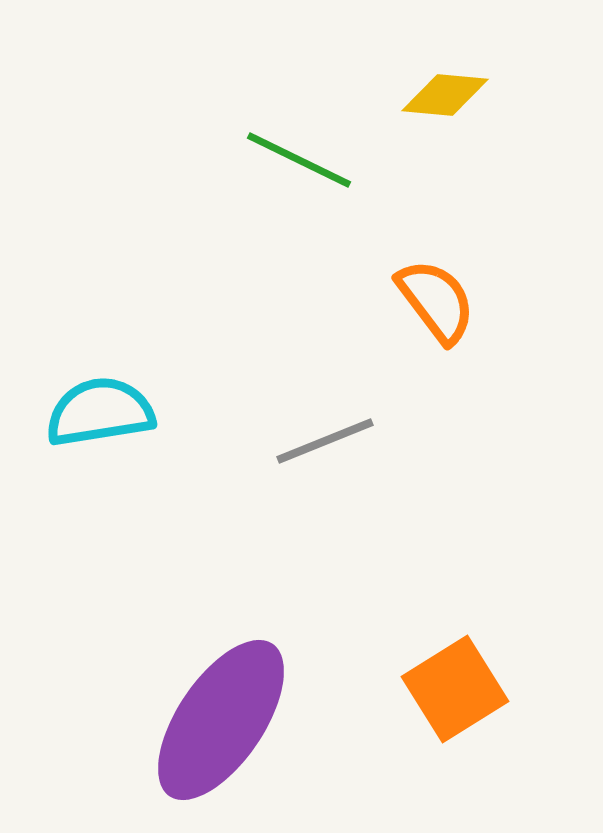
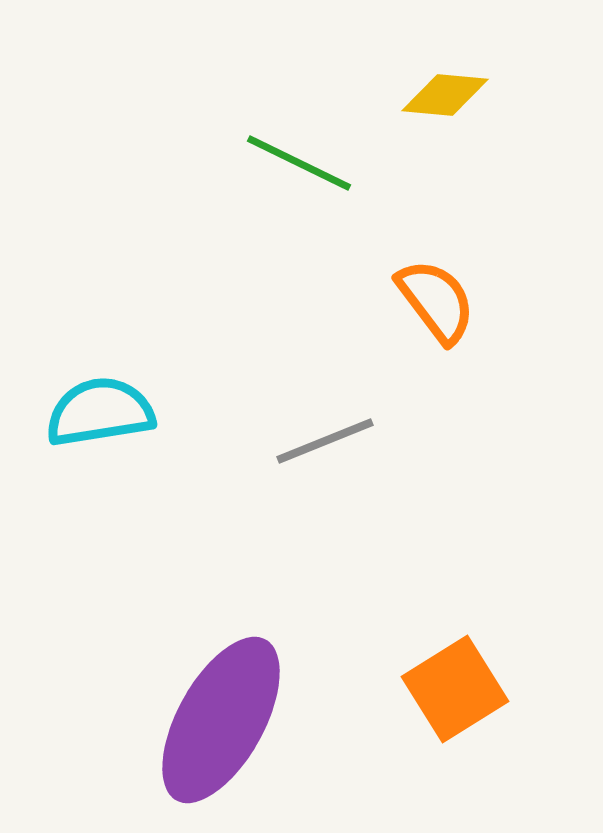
green line: moved 3 px down
purple ellipse: rotated 5 degrees counterclockwise
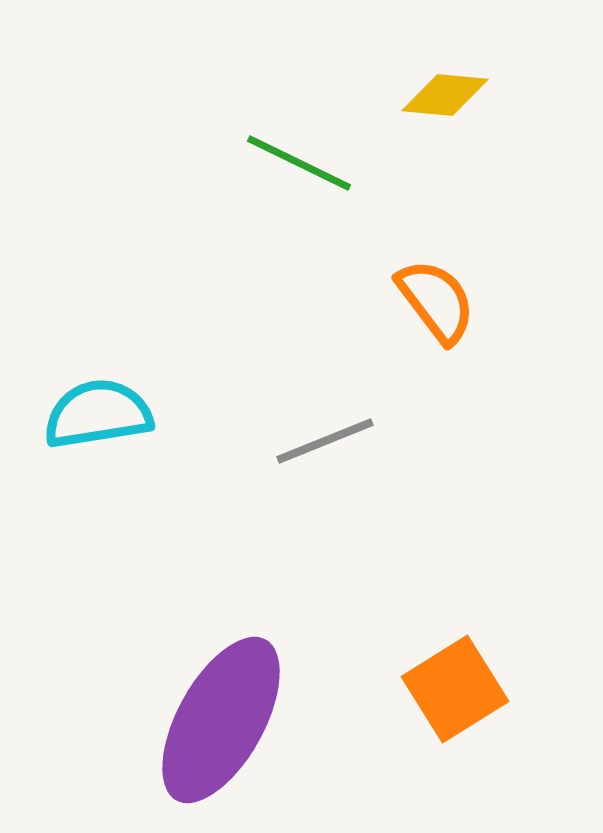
cyan semicircle: moved 2 px left, 2 px down
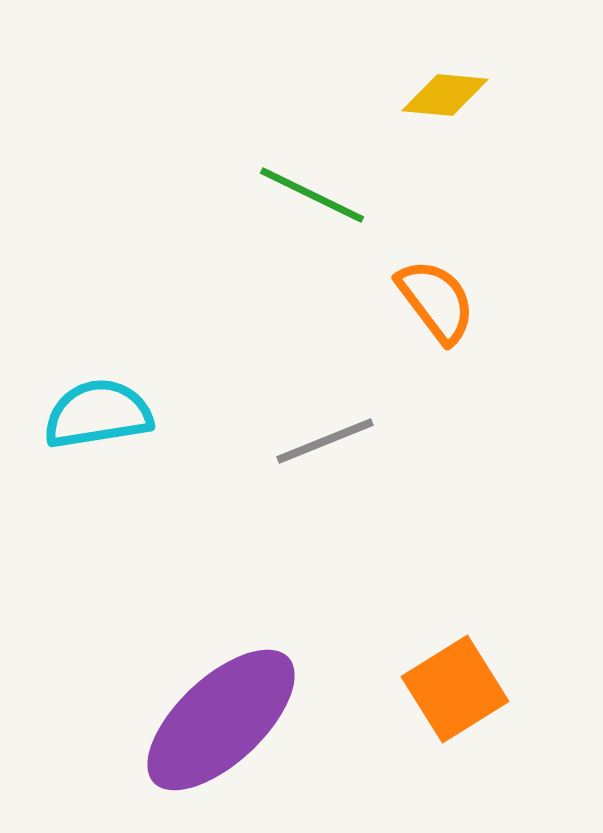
green line: moved 13 px right, 32 px down
purple ellipse: rotated 18 degrees clockwise
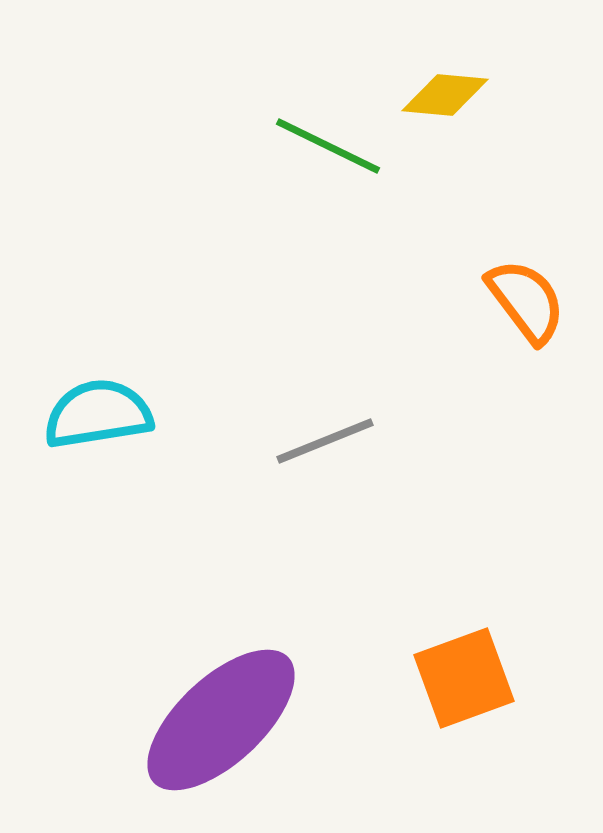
green line: moved 16 px right, 49 px up
orange semicircle: moved 90 px right
orange square: moved 9 px right, 11 px up; rotated 12 degrees clockwise
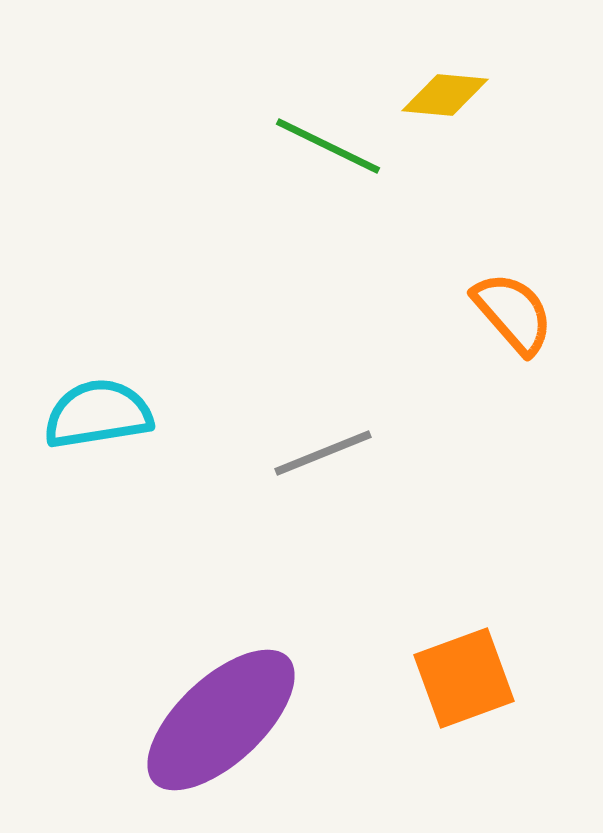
orange semicircle: moved 13 px left, 12 px down; rotated 4 degrees counterclockwise
gray line: moved 2 px left, 12 px down
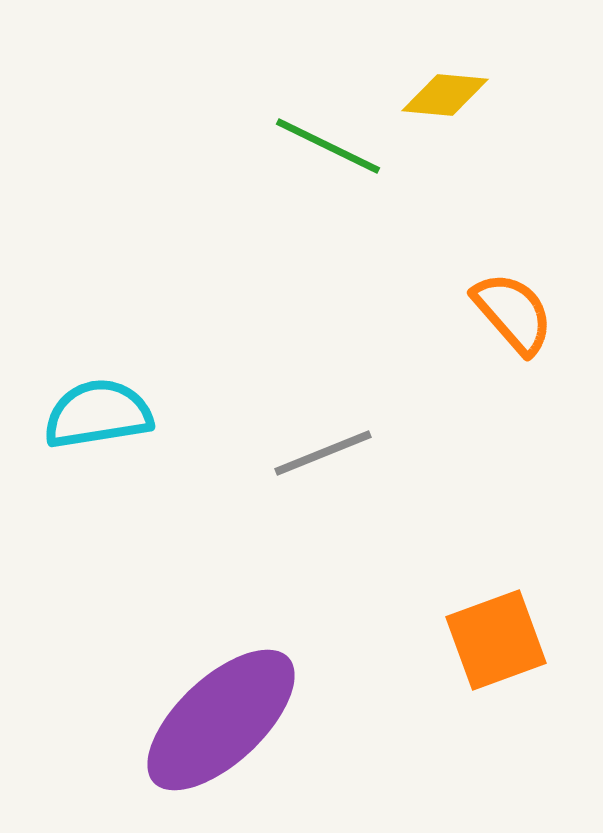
orange square: moved 32 px right, 38 px up
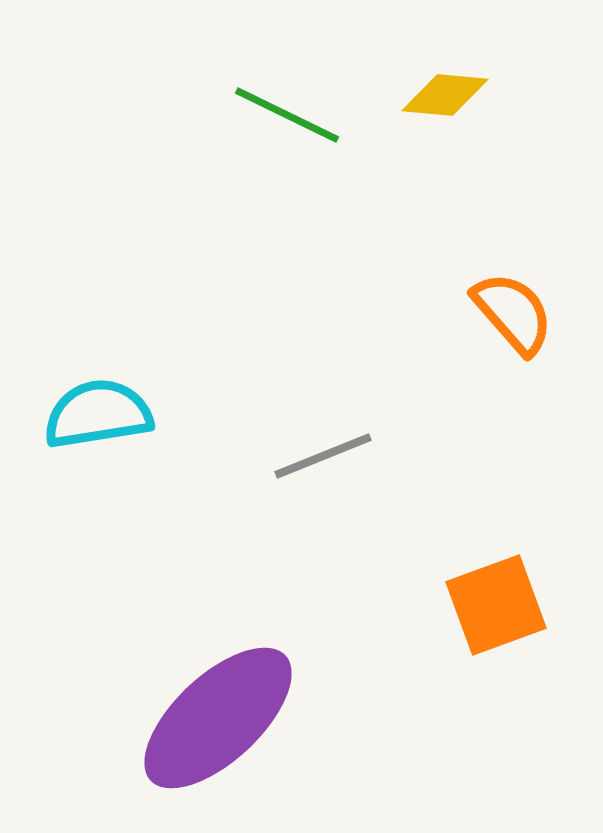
green line: moved 41 px left, 31 px up
gray line: moved 3 px down
orange square: moved 35 px up
purple ellipse: moved 3 px left, 2 px up
